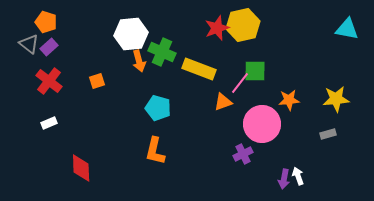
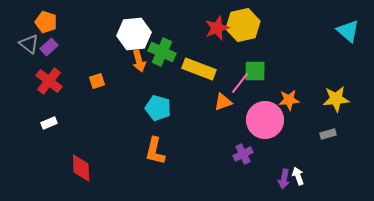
cyan triangle: moved 1 px right, 2 px down; rotated 30 degrees clockwise
white hexagon: moved 3 px right
pink circle: moved 3 px right, 4 px up
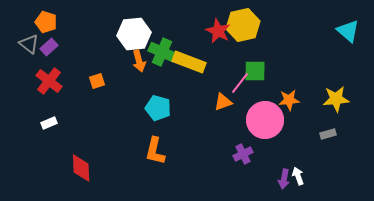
red star: moved 1 px right, 3 px down; rotated 25 degrees counterclockwise
yellow rectangle: moved 10 px left, 7 px up
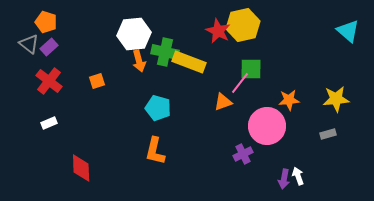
green cross: moved 3 px right; rotated 12 degrees counterclockwise
green square: moved 4 px left, 2 px up
pink circle: moved 2 px right, 6 px down
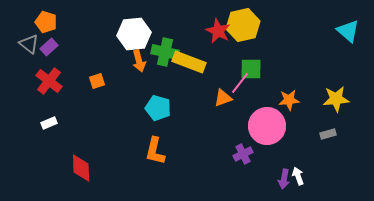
orange triangle: moved 4 px up
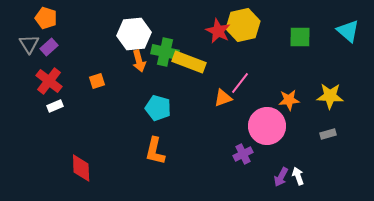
orange pentagon: moved 4 px up
gray triangle: rotated 20 degrees clockwise
green square: moved 49 px right, 32 px up
yellow star: moved 6 px left, 3 px up; rotated 8 degrees clockwise
white rectangle: moved 6 px right, 17 px up
purple arrow: moved 3 px left, 2 px up; rotated 18 degrees clockwise
